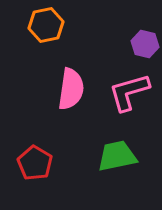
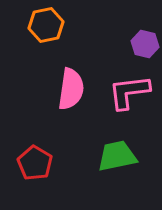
pink L-shape: rotated 9 degrees clockwise
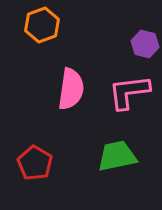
orange hexagon: moved 4 px left; rotated 8 degrees counterclockwise
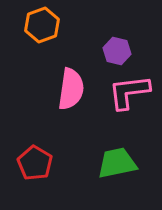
purple hexagon: moved 28 px left, 7 px down
green trapezoid: moved 7 px down
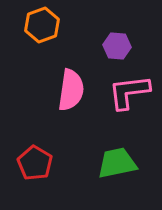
purple hexagon: moved 5 px up; rotated 8 degrees counterclockwise
pink semicircle: moved 1 px down
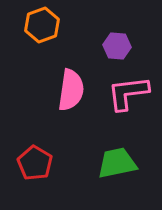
pink L-shape: moved 1 px left, 1 px down
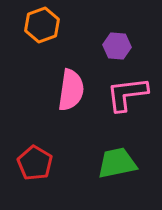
pink L-shape: moved 1 px left, 1 px down
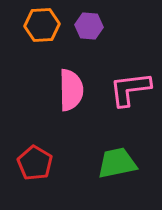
orange hexagon: rotated 16 degrees clockwise
purple hexagon: moved 28 px left, 20 px up
pink semicircle: rotated 9 degrees counterclockwise
pink L-shape: moved 3 px right, 5 px up
